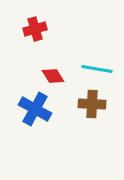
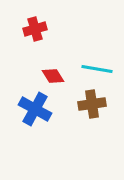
brown cross: rotated 12 degrees counterclockwise
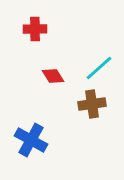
red cross: rotated 15 degrees clockwise
cyan line: moved 2 px right, 1 px up; rotated 52 degrees counterclockwise
blue cross: moved 4 px left, 31 px down
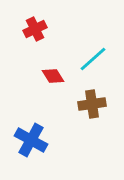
red cross: rotated 25 degrees counterclockwise
cyan line: moved 6 px left, 9 px up
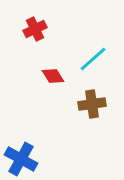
blue cross: moved 10 px left, 19 px down
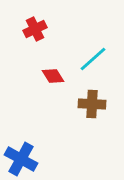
brown cross: rotated 12 degrees clockwise
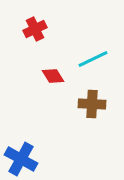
cyan line: rotated 16 degrees clockwise
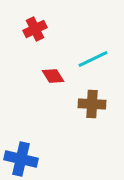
blue cross: rotated 16 degrees counterclockwise
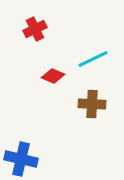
red diamond: rotated 35 degrees counterclockwise
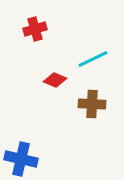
red cross: rotated 10 degrees clockwise
red diamond: moved 2 px right, 4 px down
